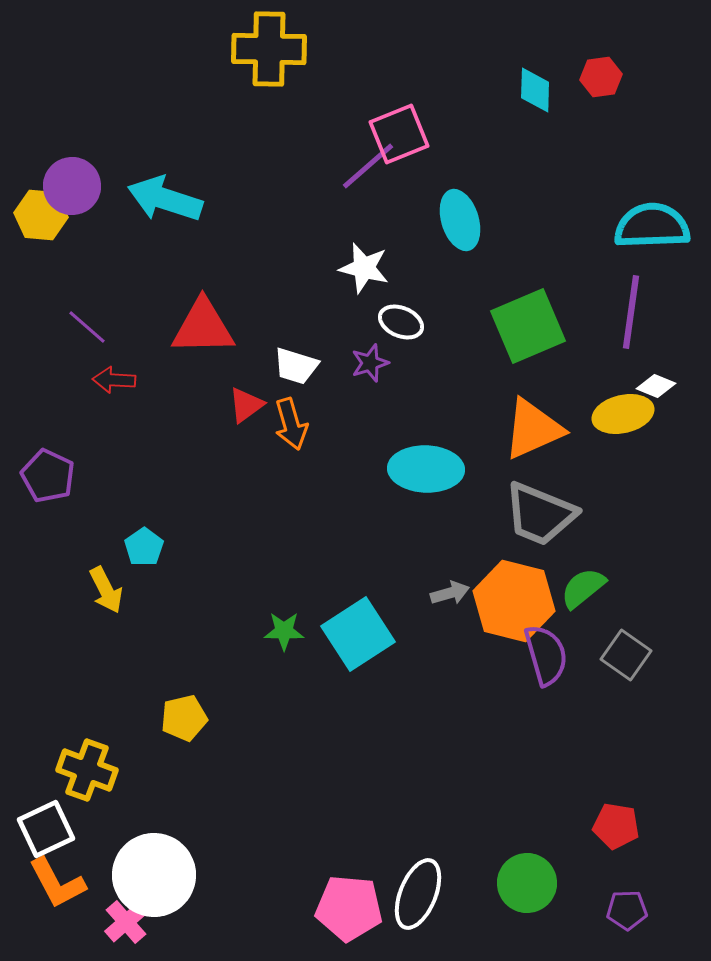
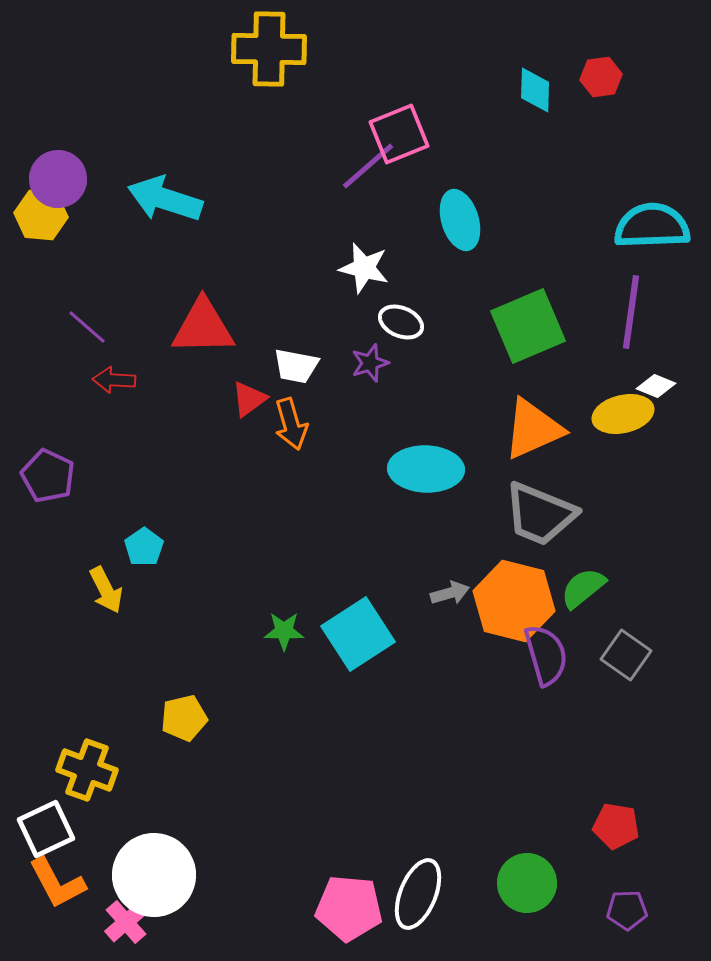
purple circle at (72, 186): moved 14 px left, 7 px up
white trapezoid at (296, 366): rotated 6 degrees counterclockwise
red triangle at (246, 405): moved 3 px right, 6 px up
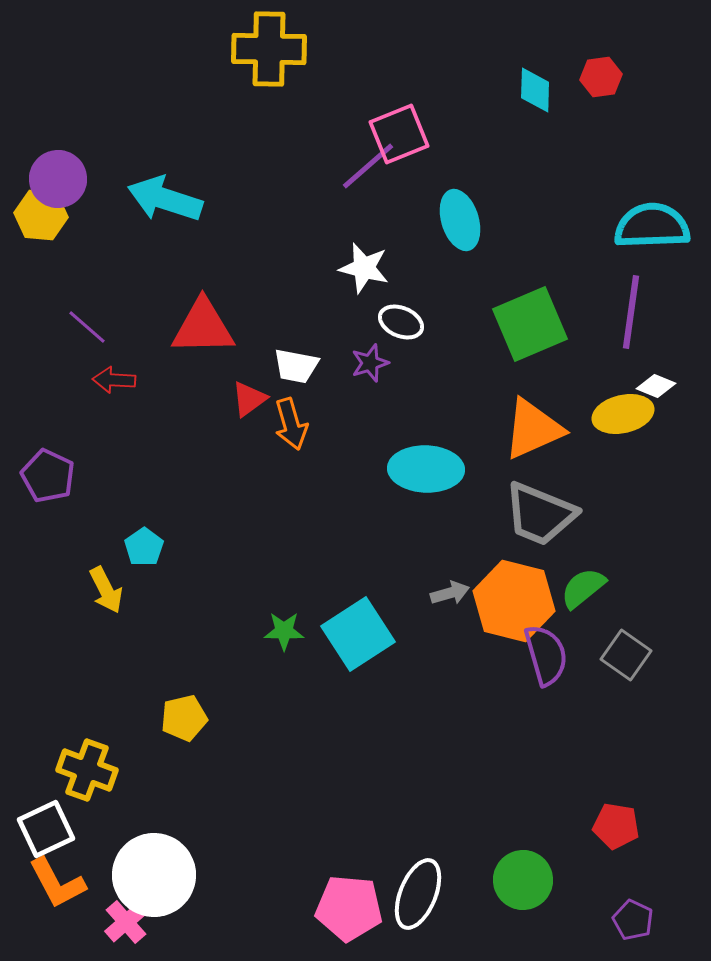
green square at (528, 326): moved 2 px right, 2 px up
green circle at (527, 883): moved 4 px left, 3 px up
purple pentagon at (627, 910): moved 6 px right, 10 px down; rotated 27 degrees clockwise
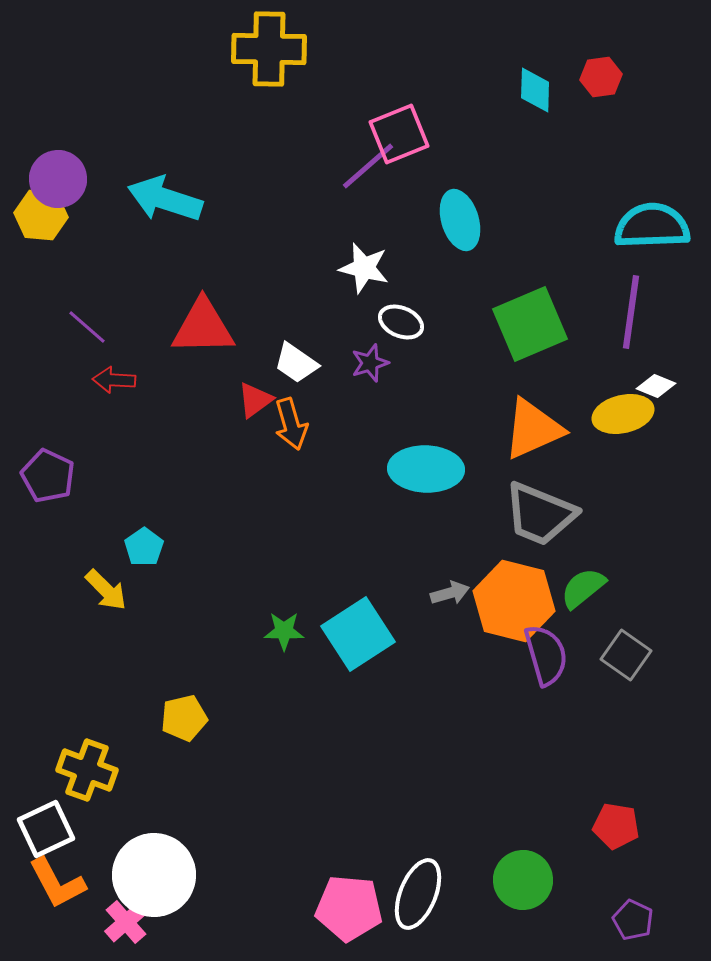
white trapezoid at (296, 366): moved 3 px up; rotated 24 degrees clockwise
red triangle at (249, 399): moved 6 px right, 1 px down
yellow arrow at (106, 590): rotated 18 degrees counterclockwise
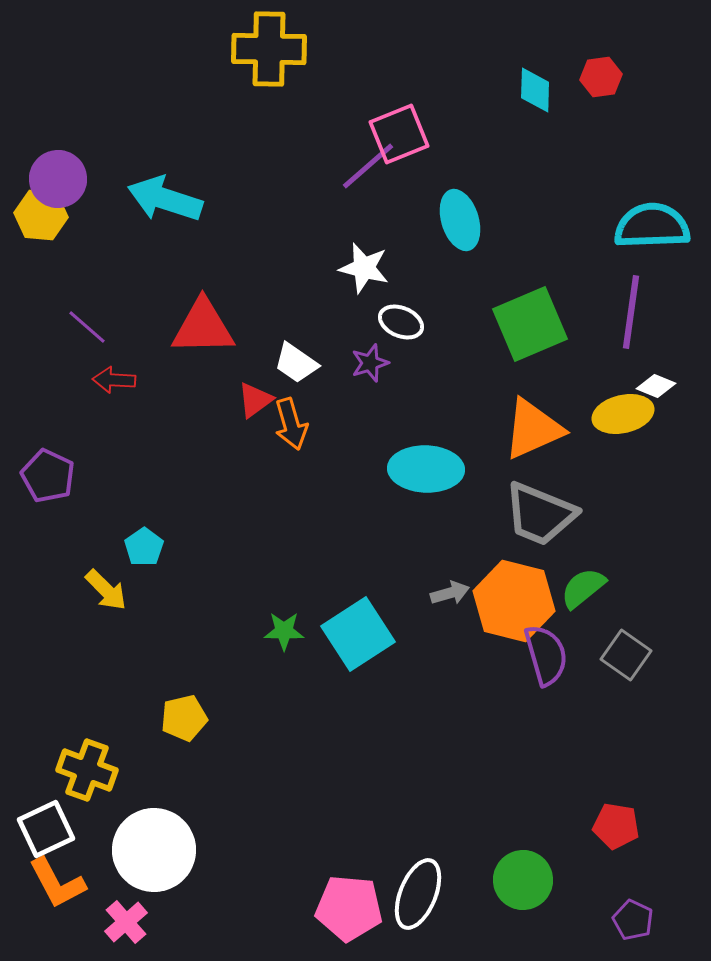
white circle at (154, 875): moved 25 px up
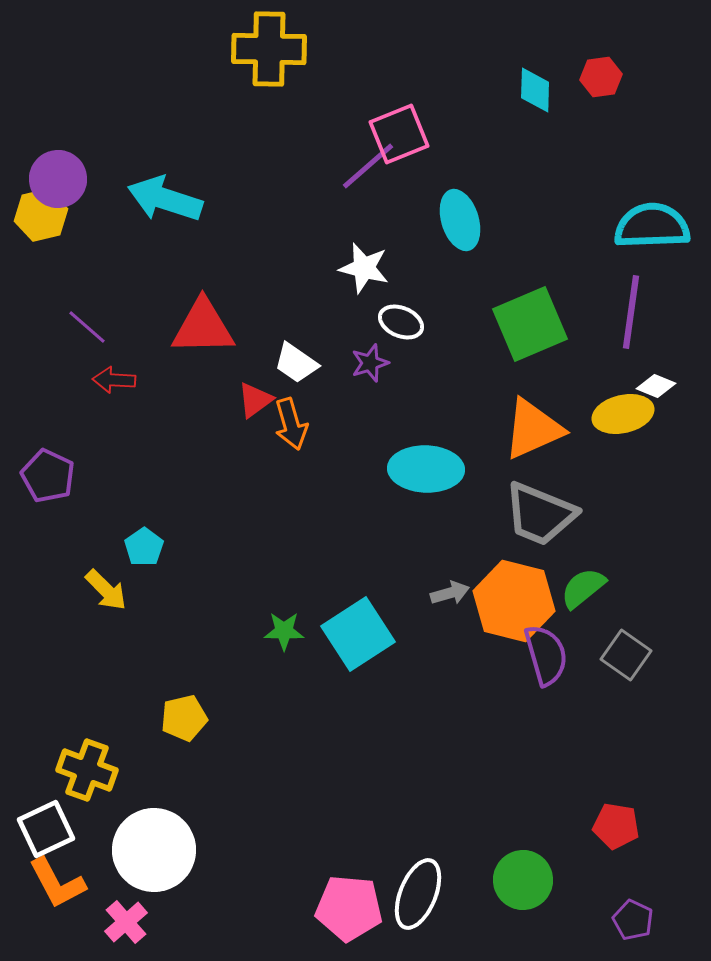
yellow hexagon at (41, 215): rotated 18 degrees counterclockwise
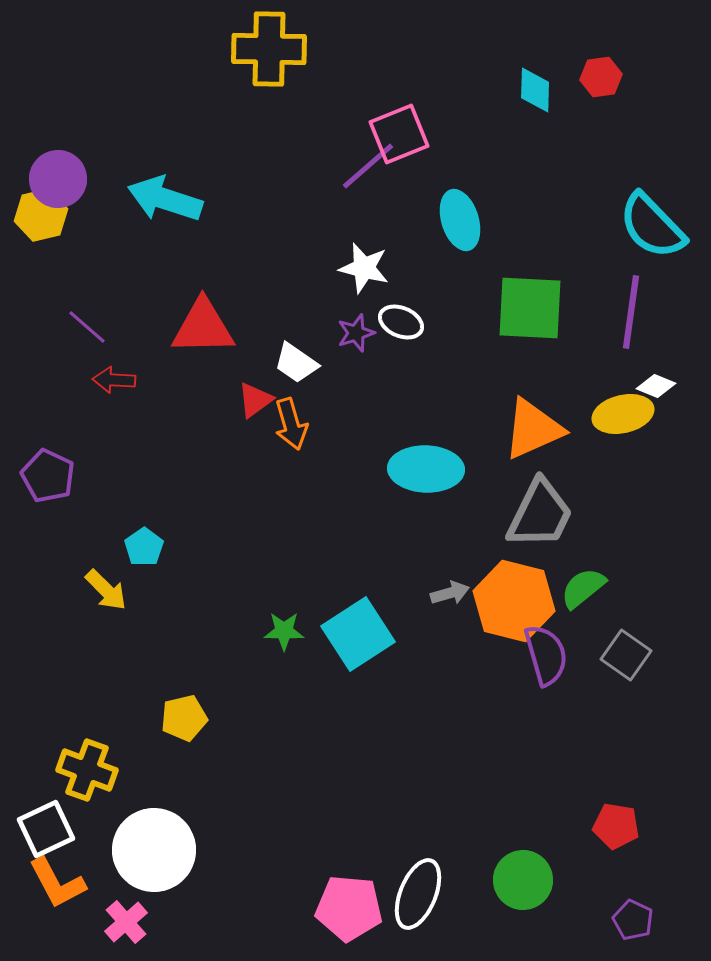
cyan semicircle at (652, 226): rotated 132 degrees counterclockwise
green square at (530, 324): moved 16 px up; rotated 26 degrees clockwise
purple star at (370, 363): moved 14 px left, 30 px up
gray trapezoid at (540, 514): rotated 86 degrees counterclockwise
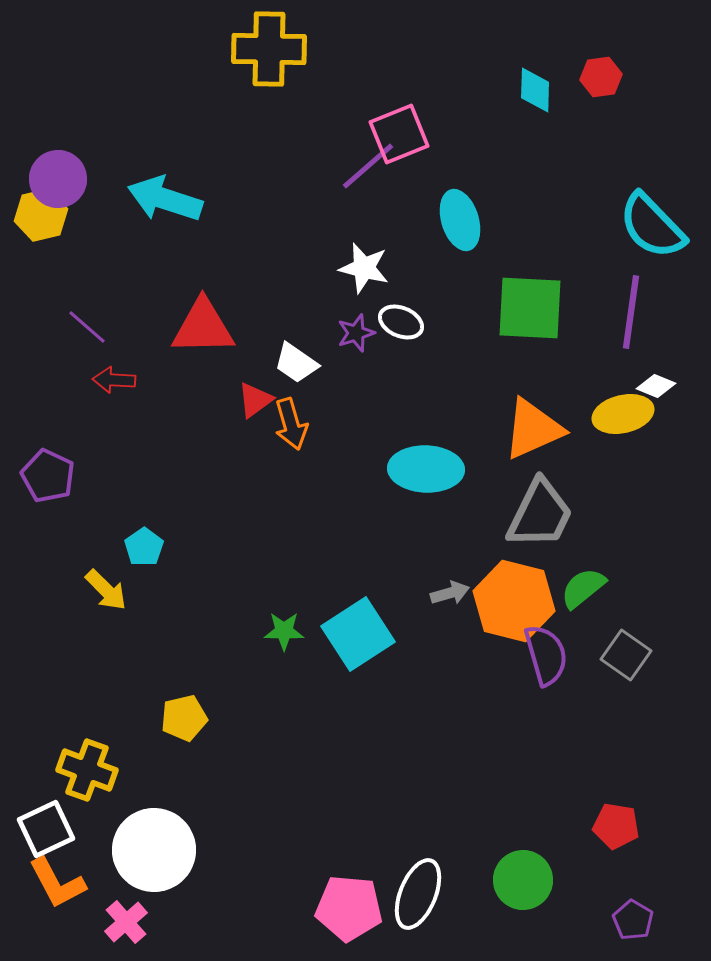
purple pentagon at (633, 920): rotated 6 degrees clockwise
